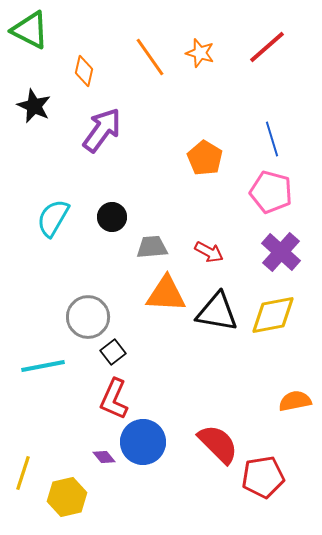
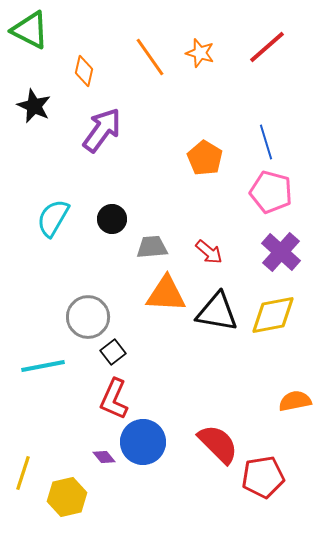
blue line: moved 6 px left, 3 px down
black circle: moved 2 px down
red arrow: rotated 12 degrees clockwise
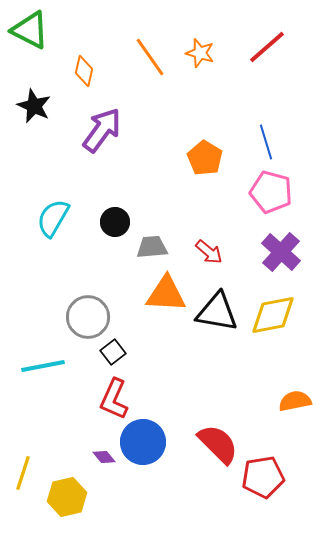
black circle: moved 3 px right, 3 px down
